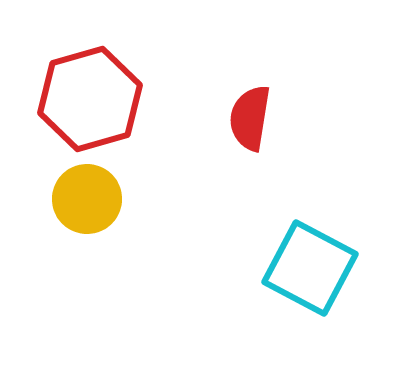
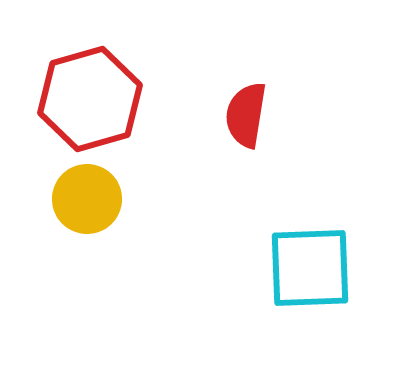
red semicircle: moved 4 px left, 3 px up
cyan square: rotated 30 degrees counterclockwise
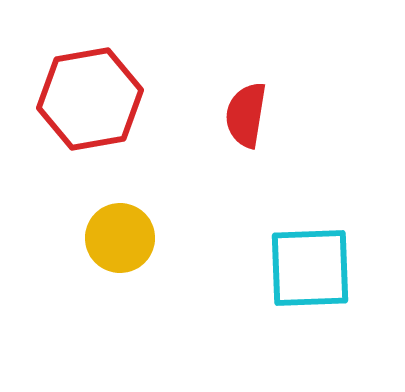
red hexagon: rotated 6 degrees clockwise
yellow circle: moved 33 px right, 39 px down
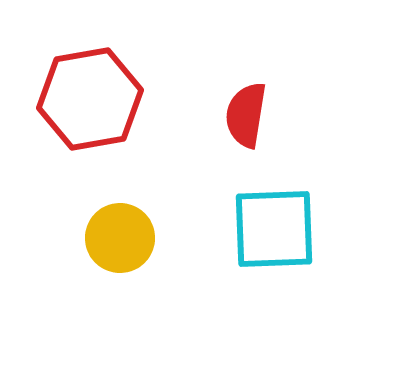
cyan square: moved 36 px left, 39 px up
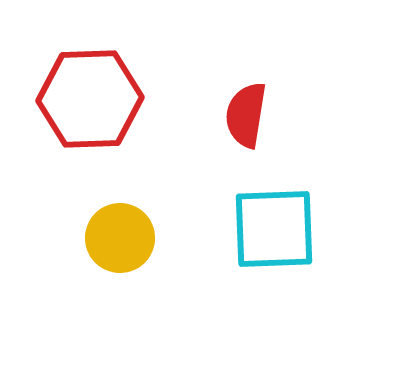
red hexagon: rotated 8 degrees clockwise
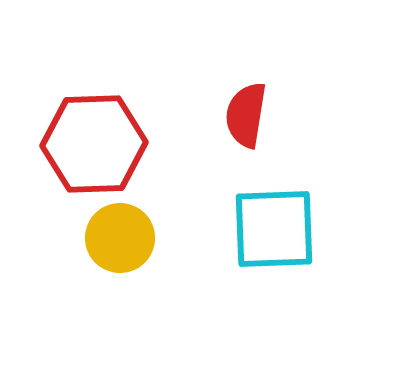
red hexagon: moved 4 px right, 45 px down
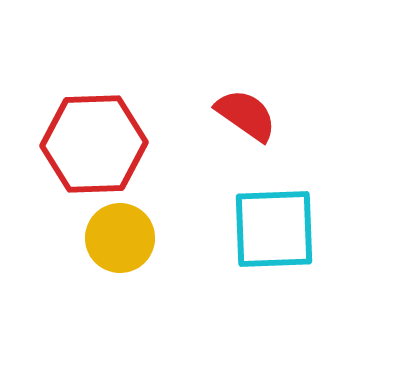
red semicircle: rotated 116 degrees clockwise
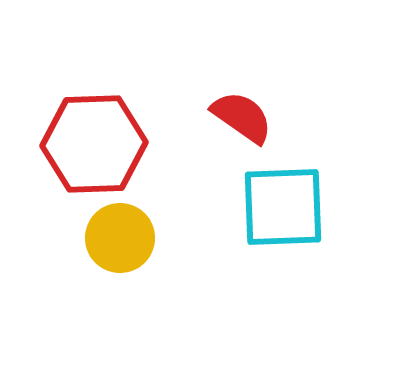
red semicircle: moved 4 px left, 2 px down
cyan square: moved 9 px right, 22 px up
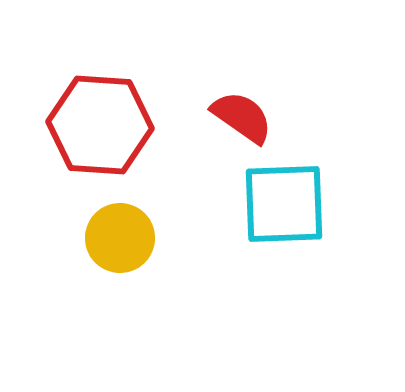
red hexagon: moved 6 px right, 19 px up; rotated 6 degrees clockwise
cyan square: moved 1 px right, 3 px up
